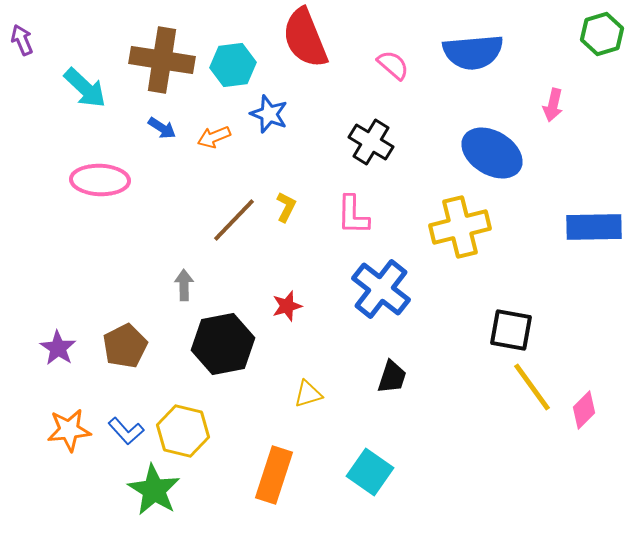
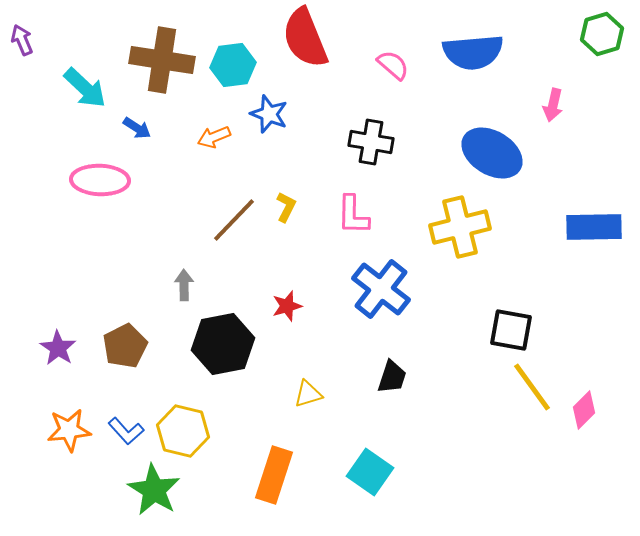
blue arrow: moved 25 px left
black cross: rotated 21 degrees counterclockwise
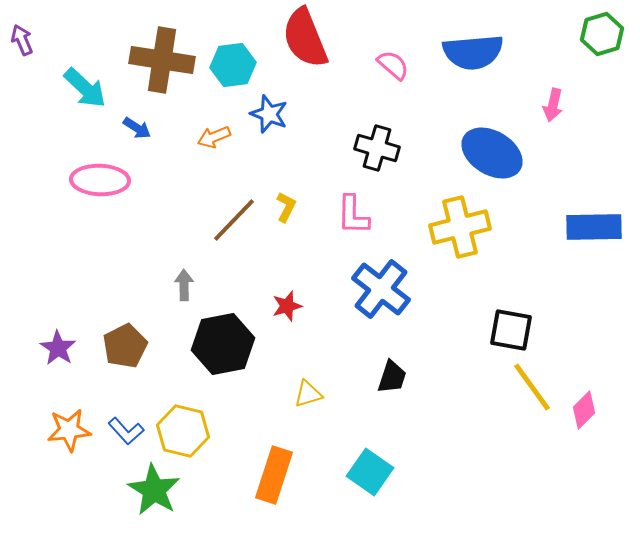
black cross: moved 6 px right, 6 px down; rotated 6 degrees clockwise
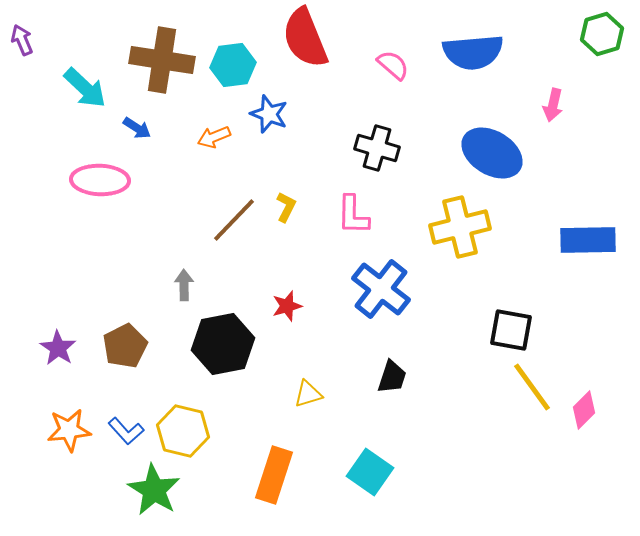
blue rectangle: moved 6 px left, 13 px down
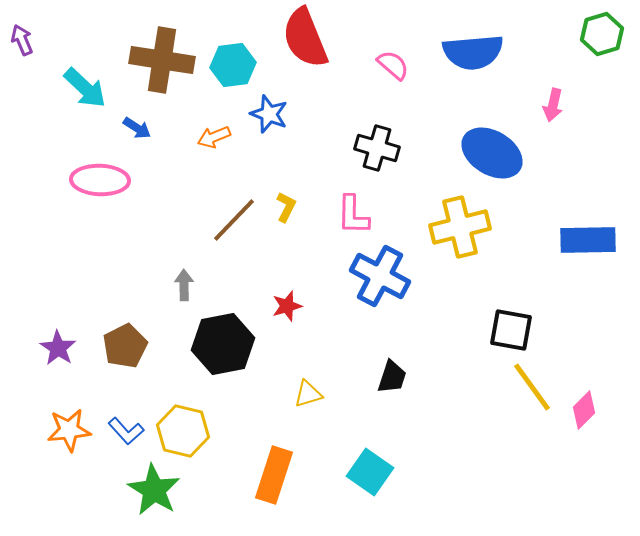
blue cross: moved 1 px left, 13 px up; rotated 10 degrees counterclockwise
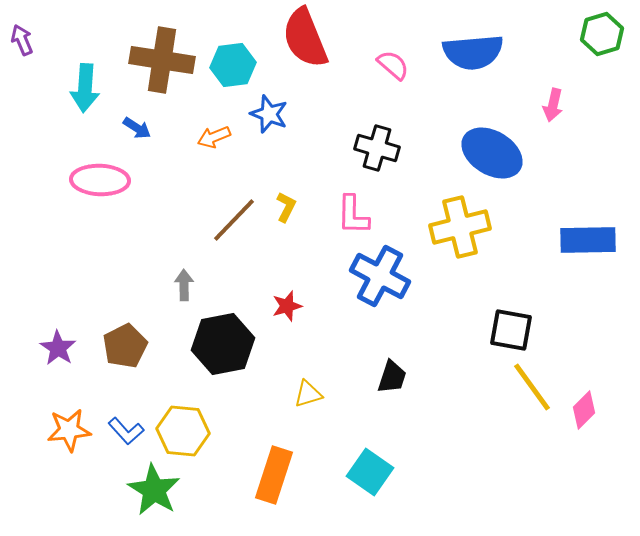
cyan arrow: rotated 51 degrees clockwise
yellow hexagon: rotated 9 degrees counterclockwise
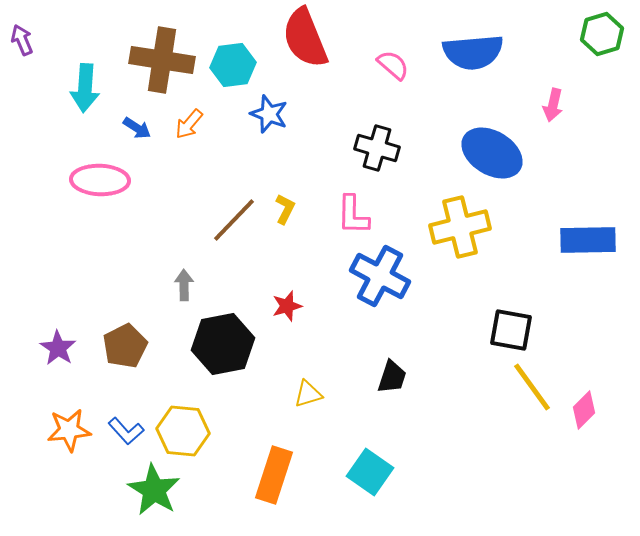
orange arrow: moved 25 px left, 13 px up; rotated 28 degrees counterclockwise
yellow L-shape: moved 1 px left, 2 px down
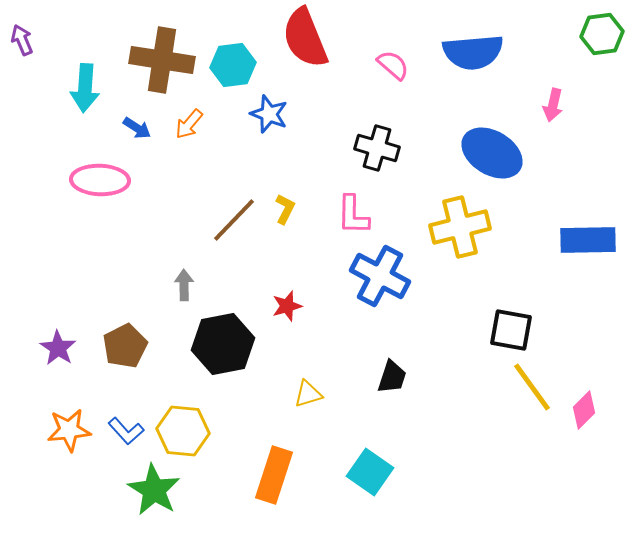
green hexagon: rotated 9 degrees clockwise
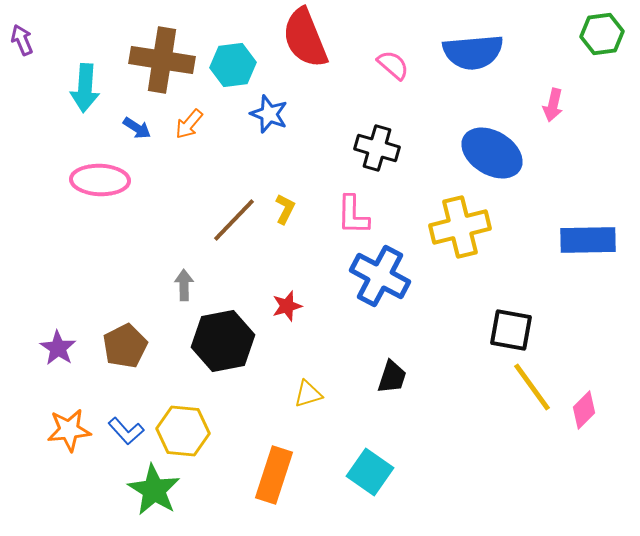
black hexagon: moved 3 px up
